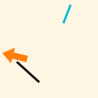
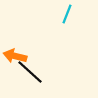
black line: moved 2 px right
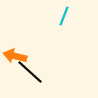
cyan line: moved 3 px left, 2 px down
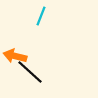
cyan line: moved 23 px left
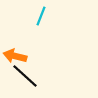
black line: moved 5 px left, 4 px down
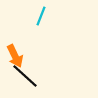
orange arrow: rotated 130 degrees counterclockwise
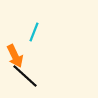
cyan line: moved 7 px left, 16 px down
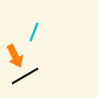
black line: rotated 72 degrees counterclockwise
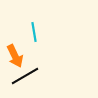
cyan line: rotated 30 degrees counterclockwise
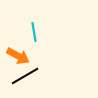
orange arrow: moved 3 px right; rotated 35 degrees counterclockwise
